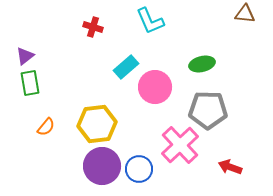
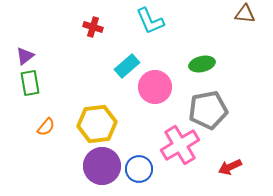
cyan rectangle: moved 1 px right, 1 px up
gray pentagon: rotated 12 degrees counterclockwise
pink cross: rotated 12 degrees clockwise
red arrow: rotated 45 degrees counterclockwise
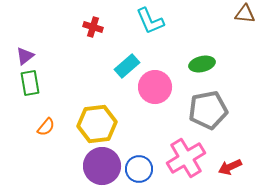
pink cross: moved 6 px right, 13 px down
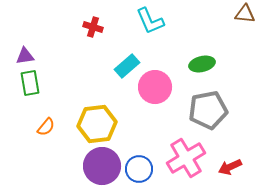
purple triangle: rotated 30 degrees clockwise
